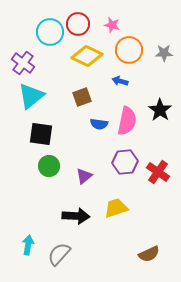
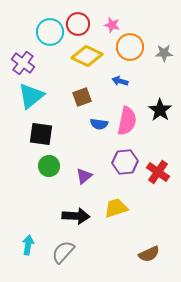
orange circle: moved 1 px right, 3 px up
gray semicircle: moved 4 px right, 2 px up
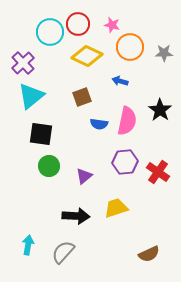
purple cross: rotated 10 degrees clockwise
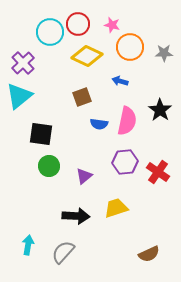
cyan triangle: moved 12 px left
